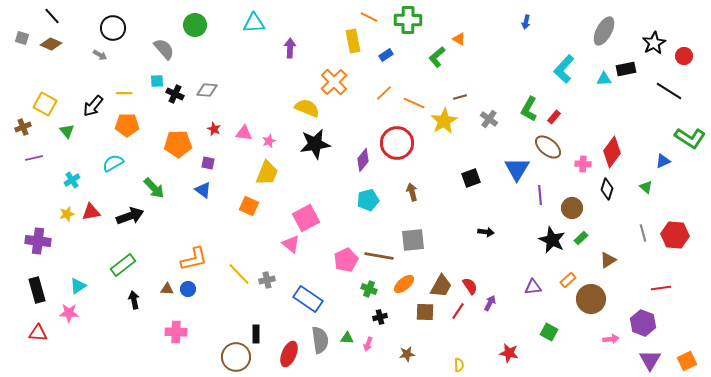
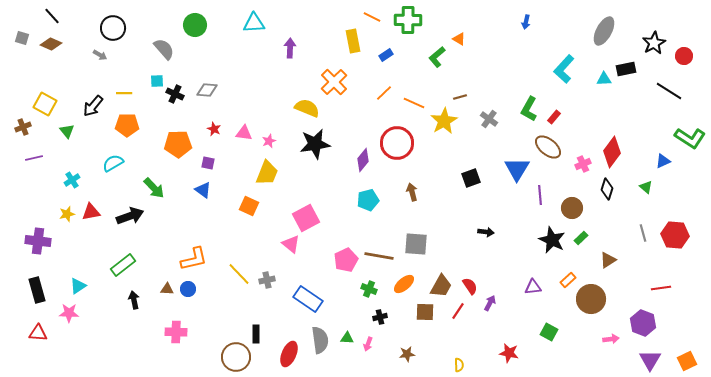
orange line at (369, 17): moved 3 px right
pink cross at (583, 164): rotated 28 degrees counterclockwise
gray square at (413, 240): moved 3 px right, 4 px down; rotated 10 degrees clockwise
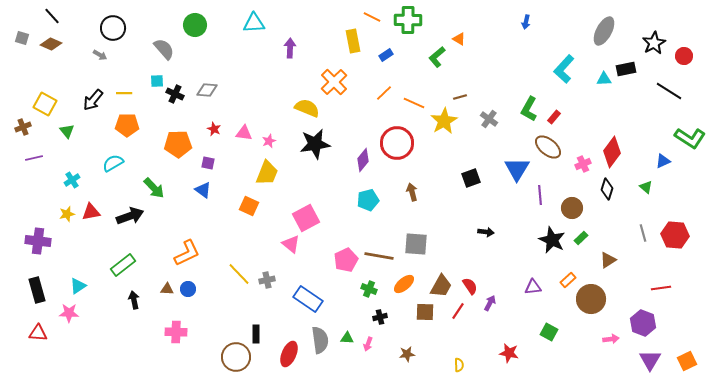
black arrow at (93, 106): moved 6 px up
orange L-shape at (194, 259): moved 7 px left, 6 px up; rotated 12 degrees counterclockwise
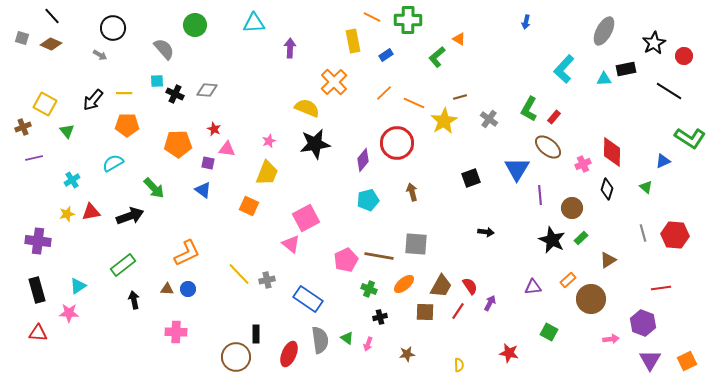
pink triangle at (244, 133): moved 17 px left, 16 px down
red diamond at (612, 152): rotated 36 degrees counterclockwise
green triangle at (347, 338): rotated 32 degrees clockwise
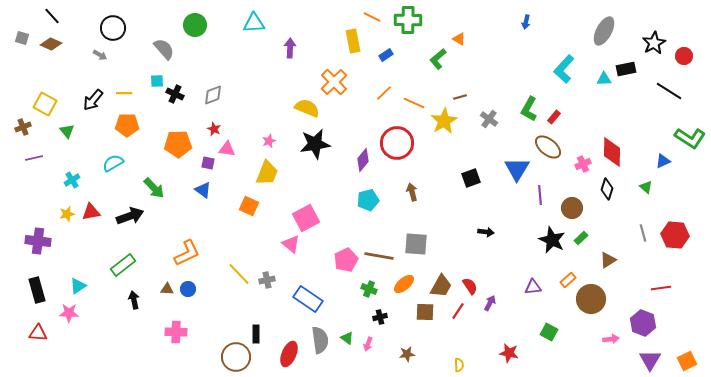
green L-shape at (437, 57): moved 1 px right, 2 px down
gray diamond at (207, 90): moved 6 px right, 5 px down; rotated 25 degrees counterclockwise
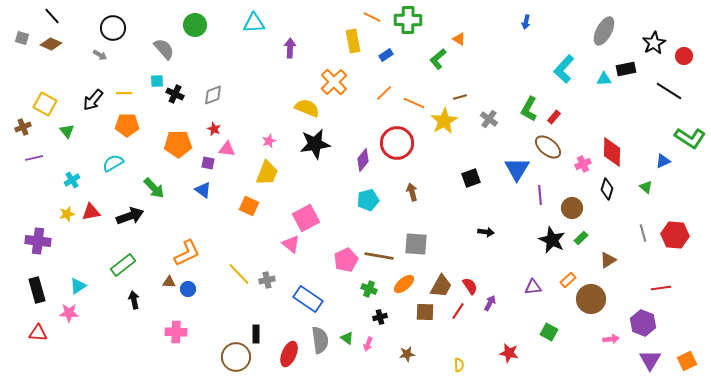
brown triangle at (167, 289): moved 2 px right, 7 px up
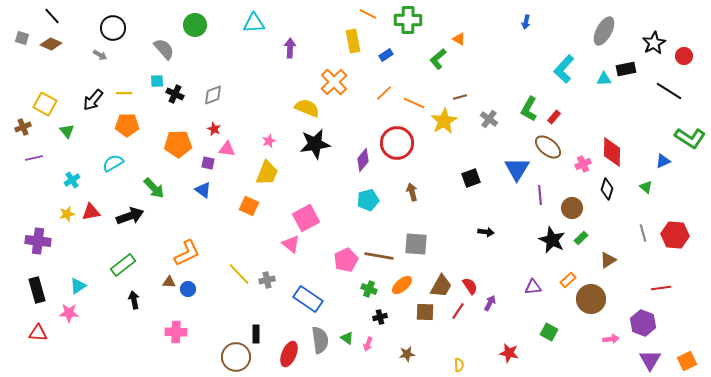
orange line at (372, 17): moved 4 px left, 3 px up
orange ellipse at (404, 284): moved 2 px left, 1 px down
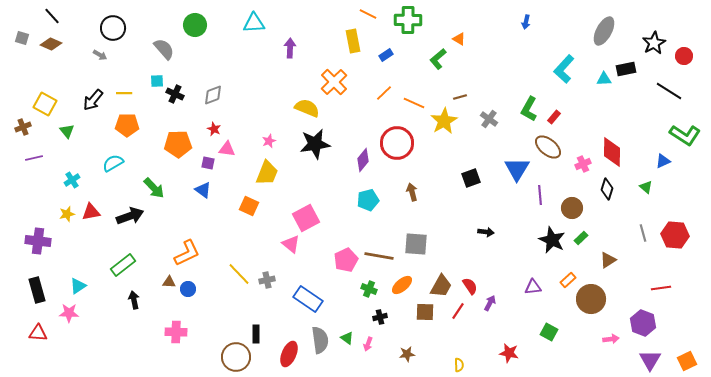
green L-shape at (690, 138): moved 5 px left, 3 px up
